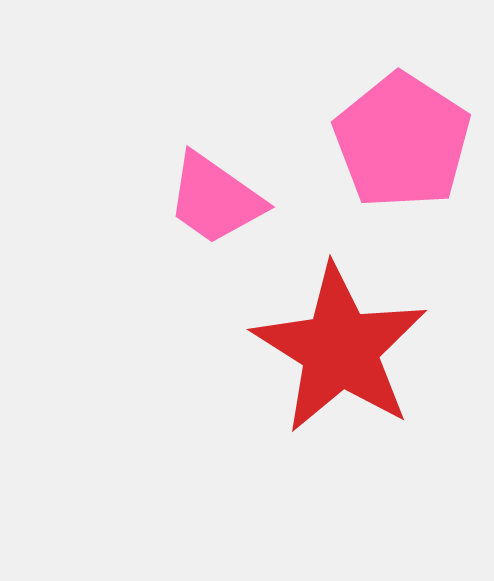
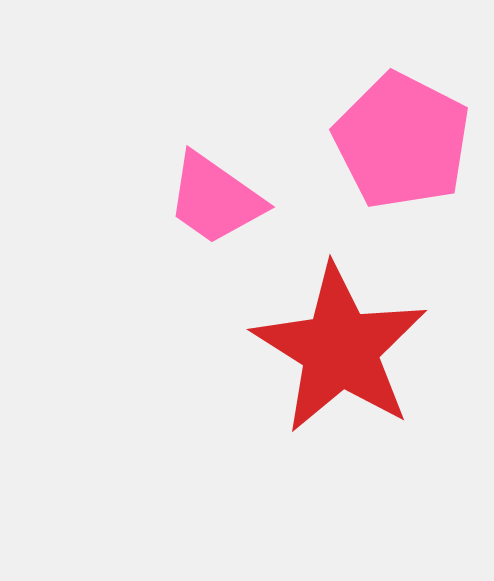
pink pentagon: rotated 6 degrees counterclockwise
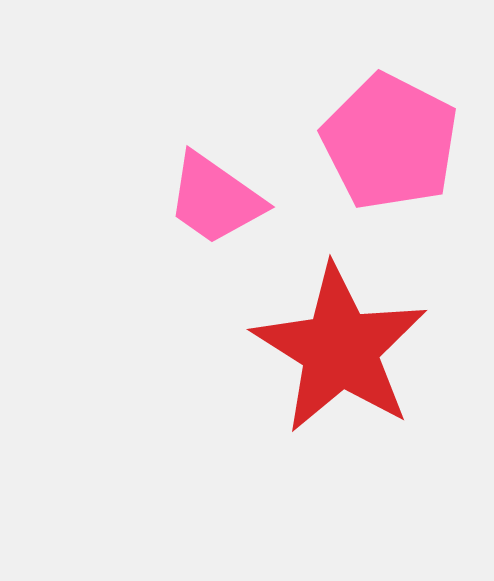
pink pentagon: moved 12 px left, 1 px down
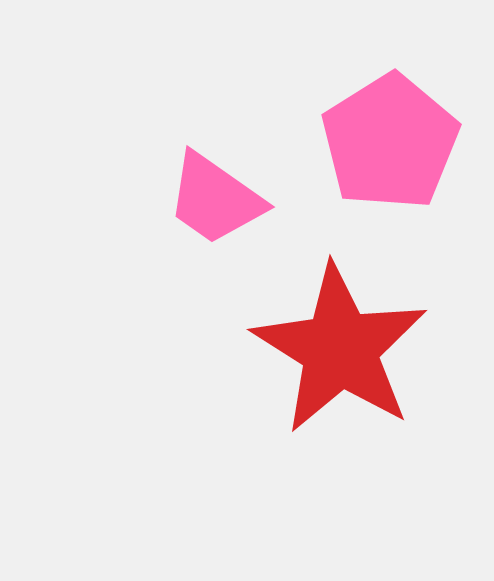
pink pentagon: rotated 13 degrees clockwise
